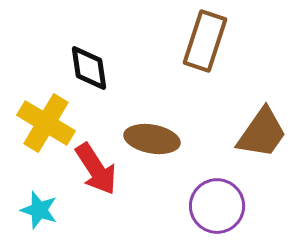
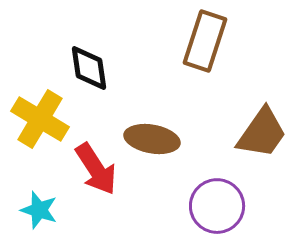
yellow cross: moved 6 px left, 4 px up
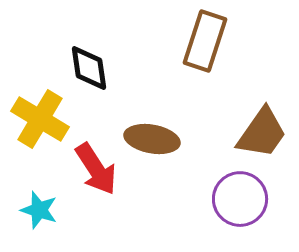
purple circle: moved 23 px right, 7 px up
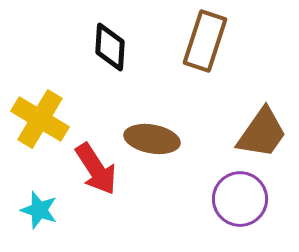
black diamond: moved 21 px right, 21 px up; rotated 12 degrees clockwise
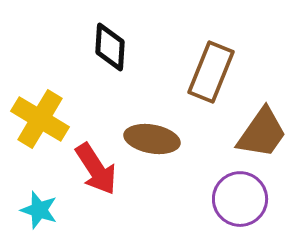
brown rectangle: moved 6 px right, 31 px down; rotated 4 degrees clockwise
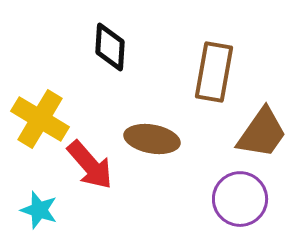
brown rectangle: moved 3 px right; rotated 12 degrees counterclockwise
red arrow: moved 6 px left, 4 px up; rotated 8 degrees counterclockwise
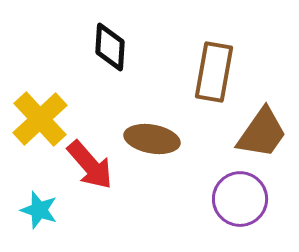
yellow cross: rotated 16 degrees clockwise
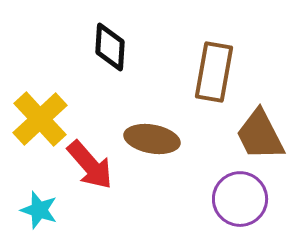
brown trapezoid: moved 2 px left, 2 px down; rotated 118 degrees clockwise
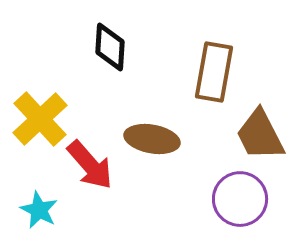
cyan star: rotated 9 degrees clockwise
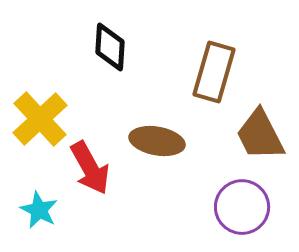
brown rectangle: rotated 6 degrees clockwise
brown ellipse: moved 5 px right, 2 px down
red arrow: moved 3 px down; rotated 12 degrees clockwise
purple circle: moved 2 px right, 8 px down
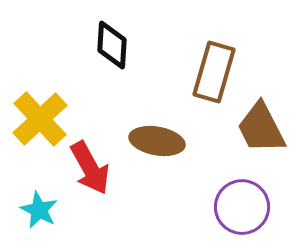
black diamond: moved 2 px right, 2 px up
brown trapezoid: moved 1 px right, 7 px up
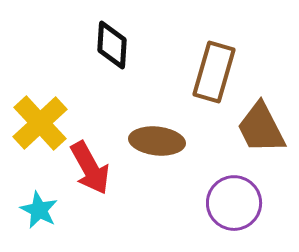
yellow cross: moved 4 px down
brown ellipse: rotated 4 degrees counterclockwise
purple circle: moved 8 px left, 4 px up
